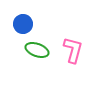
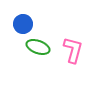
green ellipse: moved 1 px right, 3 px up
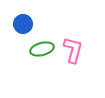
green ellipse: moved 4 px right, 2 px down; rotated 35 degrees counterclockwise
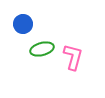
pink L-shape: moved 7 px down
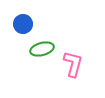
pink L-shape: moved 7 px down
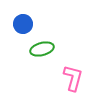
pink L-shape: moved 14 px down
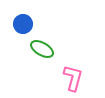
green ellipse: rotated 45 degrees clockwise
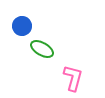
blue circle: moved 1 px left, 2 px down
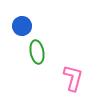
green ellipse: moved 5 px left, 3 px down; rotated 50 degrees clockwise
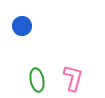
green ellipse: moved 28 px down
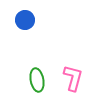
blue circle: moved 3 px right, 6 px up
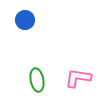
pink L-shape: moved 5 px right; rotated 96 degrees counterclockwise
